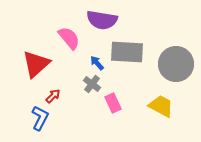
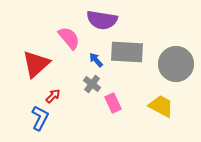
blue arrow: moved 1 px left, 3 px up
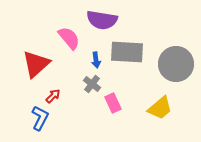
blue arrow: rotated 147 degrees counterclockwise
yellow trapezoid: moved 1 px left, 2 px down; rotated 112 degrees clockwise
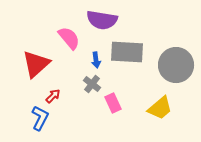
gray circle: moved 1 px down
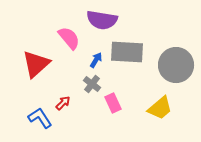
blue arrow: rotated 140 degrees counterclockwise
red arrow: moved 10 px right, 7 px down
blue L-shape: rotated 60 degrees counterclockwise
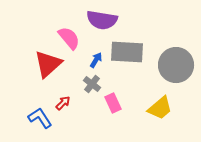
red triangle: moved 12 px right
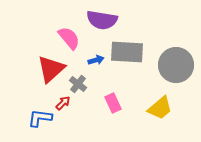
blue arrow: rotated 42 degrees clockwise
red triangle: moved 3 px right, 5 px down
gray cross: moved 14 px left
blue L-shape: rotated 50 degrees counterclockwise
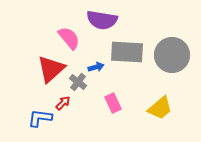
blue arrow: moved 7 px down
gray circle: moved 4 px left, 10 px up
gray cross: moved 2 px up
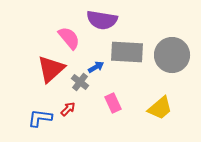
blue arrow: rotated 14 degrees counterclockwise
gray cross: moved 2 px right
red arrow: moved 5 px right, 6 px down
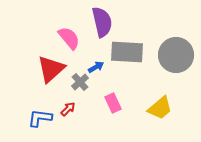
purple semicircle: moved 2 px down; rotated 112 degrees counterclockwise
gray circle: moved 4 px right
gray cross: rotated 12 degrees clockwise
